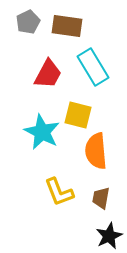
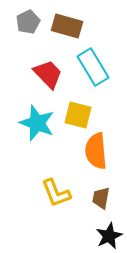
brown rectangle: rotated 8 degrees clockwise
red trapezoid: rotated 72 degrees counterclockwise
cyan star: moved 5 px left, 9 px up; rotated 6 degrees counterclockwise
yellow L-shape: moved 3 px left, 1 px down
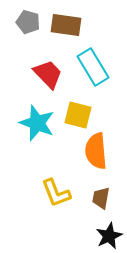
gray pentagon: rotated 30 degrees counterclockwise
brown rectangle: moved 1 px left, 1 px up; rotated 8 degrees counterclockwise
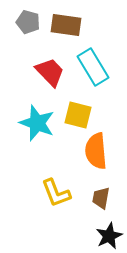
red trapezoid: moved 2 px right, 2 px up
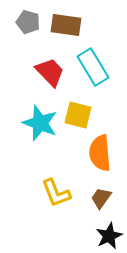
cyan star: moved 3 px right
orange semicircle: moved 4 px right, 2 px down
brown trapezoid: rotated 25 degrees clockwise
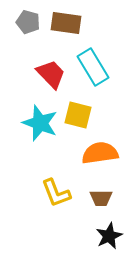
brown rectangle: moved 2 px up
red trapezoid: moved 1 px right, 2 px down
orange semicircle: rotated 87 degrees clockwise
brown trapezoid: rotated 125 degrees counterclockwise
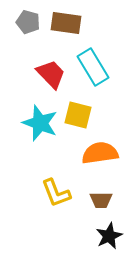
brown trapezoid: moved 2 px down
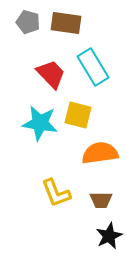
cyan star: rotated 12 degrees counterclockwise
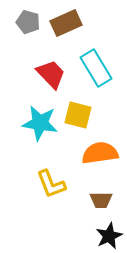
brown rectangle: rotated 32 degrees counterclockwise
cyan rectangle: moved 3 px right, 1 px down
yellow L-shape: moved 5 px left, 9 px up
